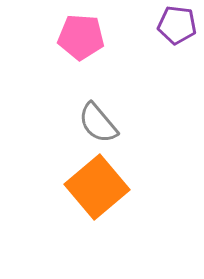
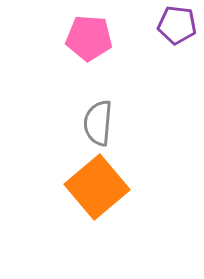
pink pentagon: moved 8 px right, 1 px down
gray semicircle: rotated 45 degrees clockwise
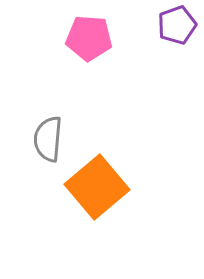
purple pentagon: rotated 27 degrees counterclockwise
gray semicircle: moved 50 px left, 16 px down
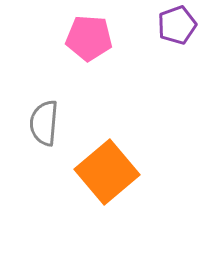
gray semicircle: moved 4 px left, 16 px up
orange square: moved 10 px right, 15 px up
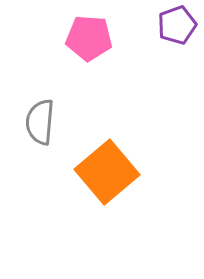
gray semicircle: moved 4 px left, 1 px up
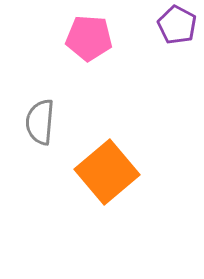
purple pentagon: rotated 24 degrees counterclockwise
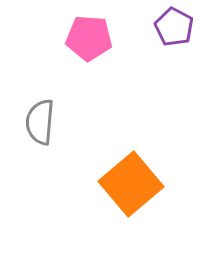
purple pentagon: moved 3 px left, 2 px down
orange square: moved 24 px right, 12 px down
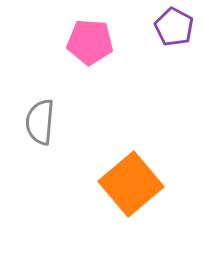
pink pentagon: moved 1 px right, 4 px down
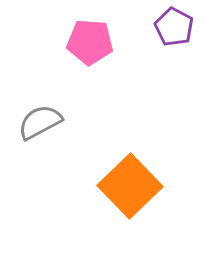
gray semicircle: rotated 57 degrees clockwise
orange square: moved 1 px left, 2 px down; rotated 4 degrees counterclockwise
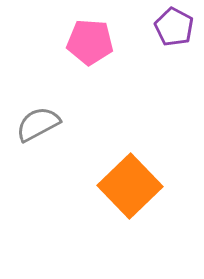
gray semicircle: moved 2 px left, 2 px down
